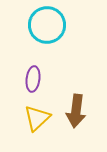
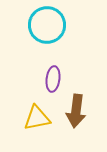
purple ellipse: moved 20 px right
yellow triangle: rotated 32 degrees clockwise
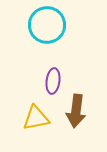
purple ellipse: moved 2 px down
yellow triangle: moved 1 px left
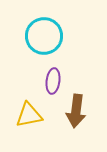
cyan circle: moved 3 px left, 11 px down
yellow triangle: moved 7 px left, 3 px up
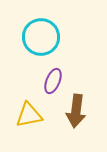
cyan circle: moved 3 px left, 1 px down
purple ellipse: rotated 15 degrees clockwise
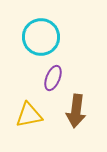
purple ellipse: moved 3 px up
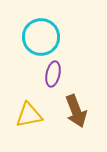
purple ellipse: moved 4 px up; rotated 10 degrees counterclockwise
brown arrow: rotated 28 degrees counterclockwise
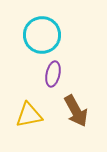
cyan circle: moved 1 px right, 2 px up
brown arrow: rotated 8 degrees counterclockwise
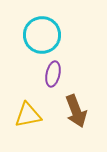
brown arrow: rotated 8 degrees clockwise
yellow triangle: moved 1 px left
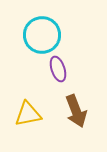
purple ellipse: moved 5 px right, 5 px up; rotated 30 degrees counterclockwise
yellow triangle: moved 1 px up
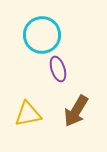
brown arrow: rotated 52 degrees clockwise
